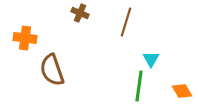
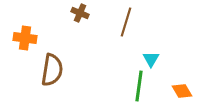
brown semicircle: rotated 152 degrees counterclockwise
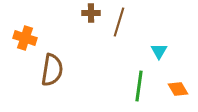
brown cross: moved 11 px right; rotated 24 degrees counterclockwise
brown line: moved 7 px left
orange cross: rotated 10 degrees clockwise
cyan triangle: moved 8 px right, 8 px up
orange diamond: moved 4 px left, 2 px up
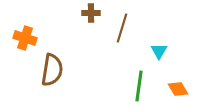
brown line: moved 3 px right, 6 px down
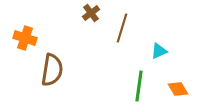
brown cross: rotated 36 degrees counterclockwise
cyan triangle: rotated 36 degrees clockwise
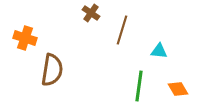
brown cross: rotated 18 degrees counterclockwise
brown line: moved 2 px down
cyan triangle: rotated 30 degrees clockwise
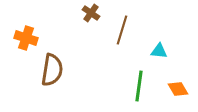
orange cross: moved 1 px right
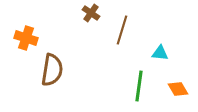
cyan triangle: moved 1 px right, 2 px down
